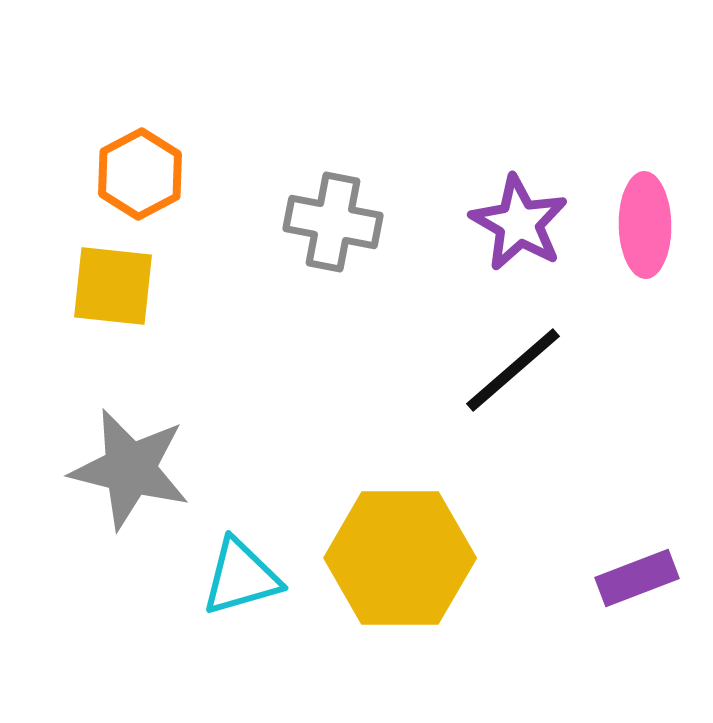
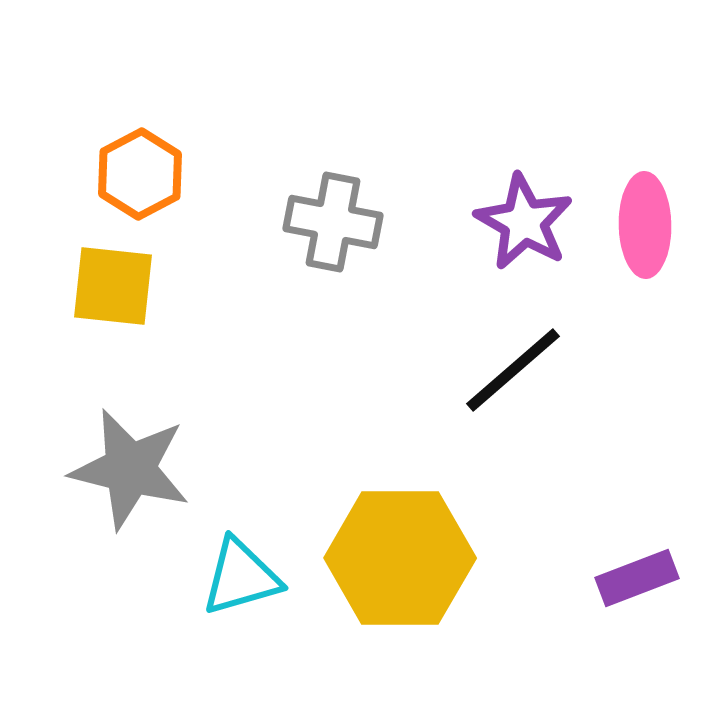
purple star: moved 5 px right, 1 px up
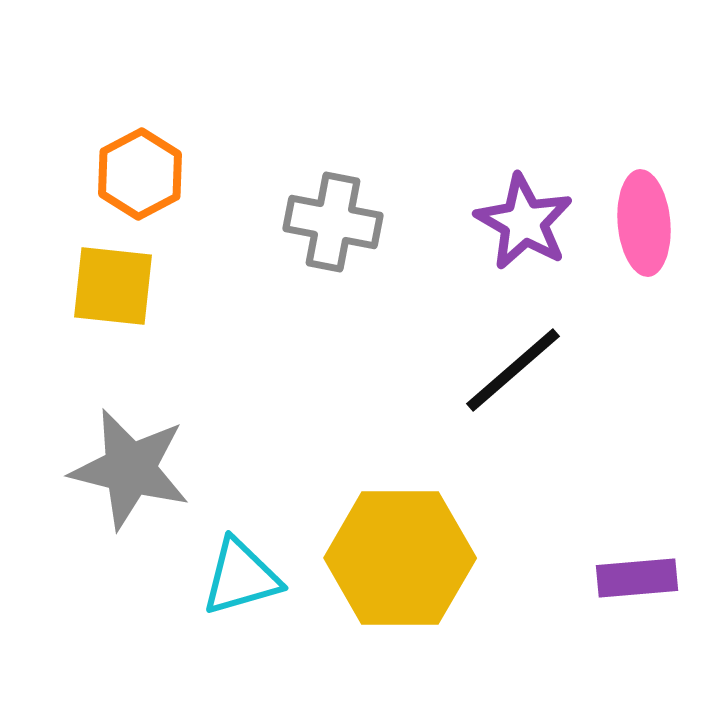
pink ellipse: moved 1 px left, 2 px up; rotated 4 degrees counterclockwise
purple rectangle: rotated 16 degrees clockwise
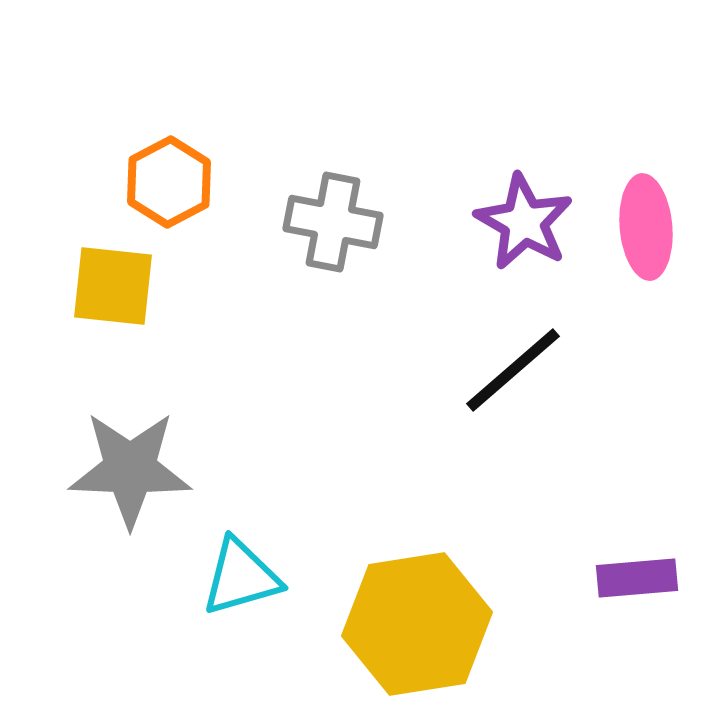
orange hexagon: moved 29 px right, 8 px down
pink ellipse: moved 2 px right, 4 px down
gray star: rotated 12 degrees counterclockwise
yellow hexagon: moved 17 px right, 66 px down; rotated 9 degrees counterclockwise
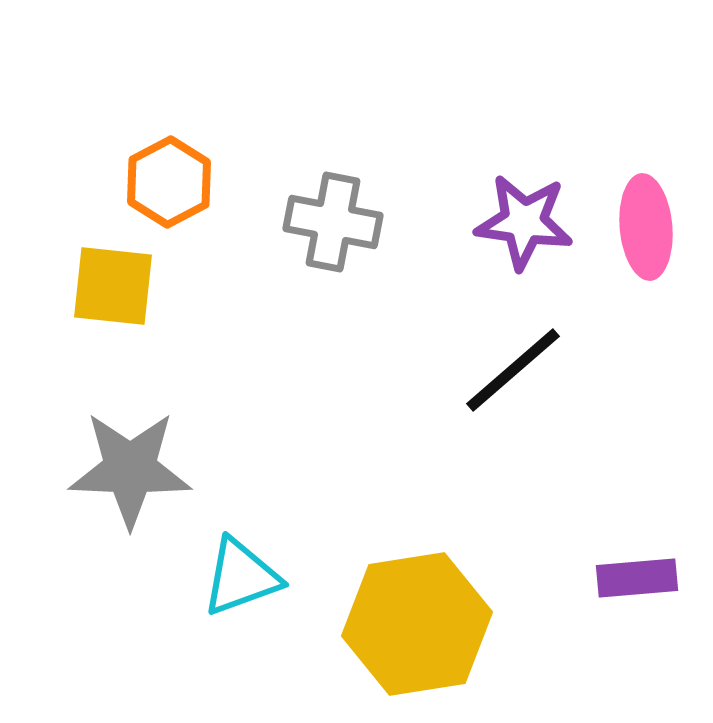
purple star: rotated 22 degrees counterclockwise
cyan triangle: rotated 4 degrees counterclockwise
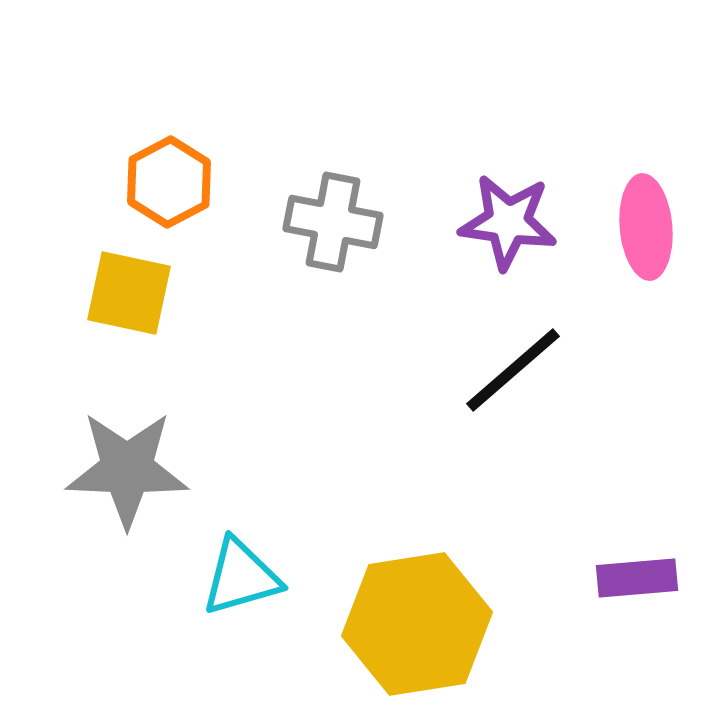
purple star: moved 16 px left
yellow square: moved 16 px right, 7 px down; rotated 6 degrees clockwise
gray star: moved 3 px left
cyan triangle: rotated 4 degrees clockwise
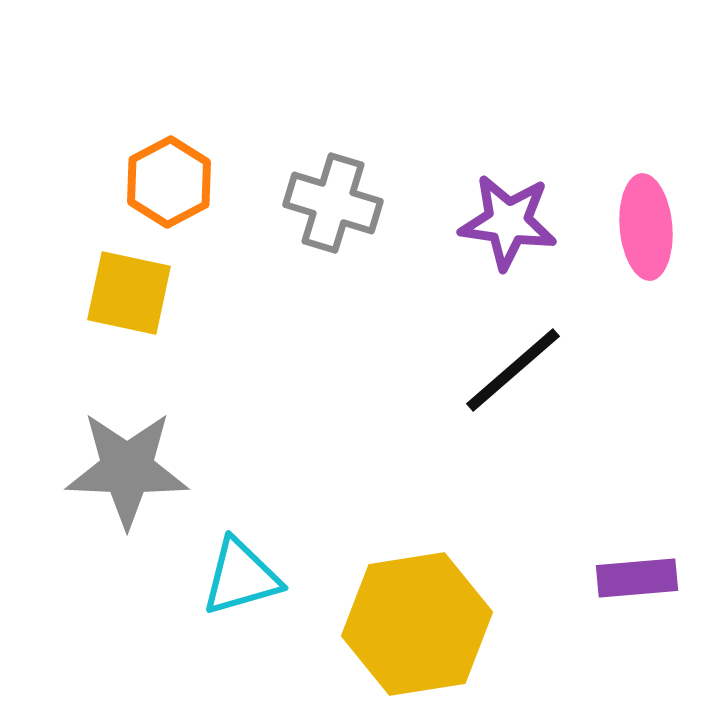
gray cross: moved 19 px up; rotated 6 degrees clockwise
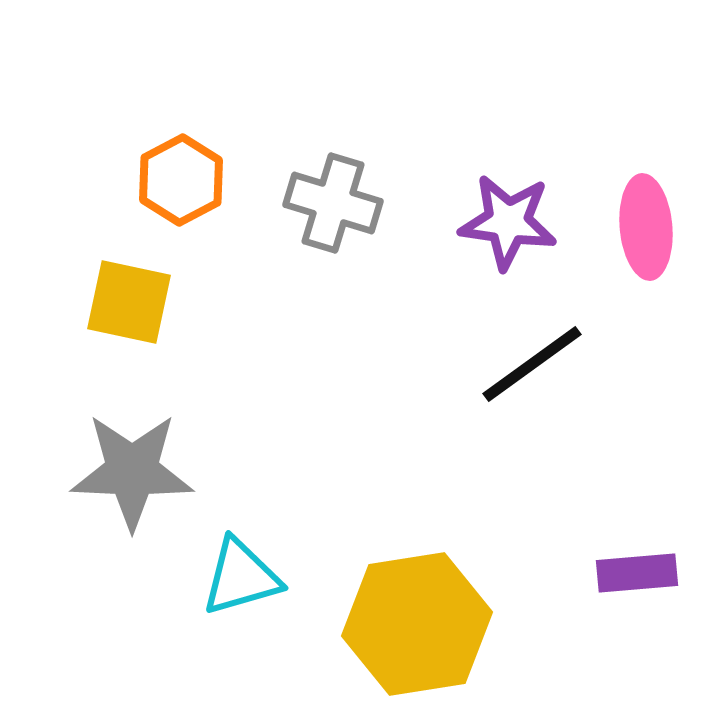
orange hexagon: moved 12 px right, 2 px up
yellow square: moved 9 px down
black line: moved 19 px right, 6 px up; rotated 5 degrees clockwise
gray star: moved 5 px right, 2 px down
purple rectangle: moved 5 px up
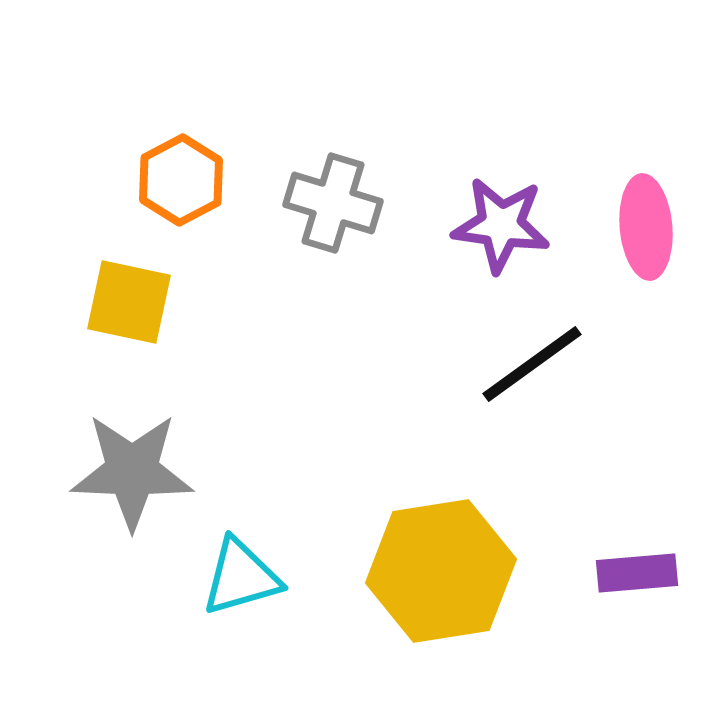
purple star: moved 7 px left, 3 px down
yellow hexagon: moved 24 px right, 53 px up
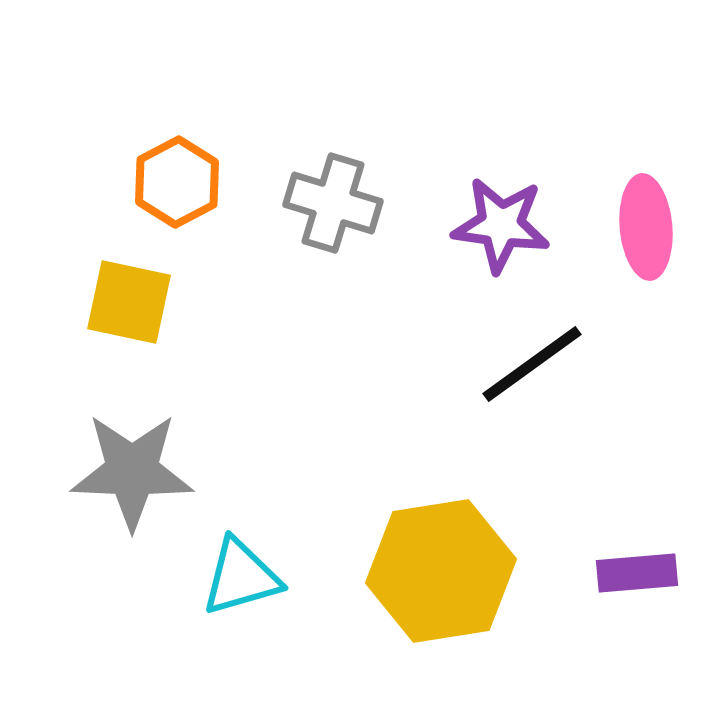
orange hexagon: moved 4 px left, 2 px down
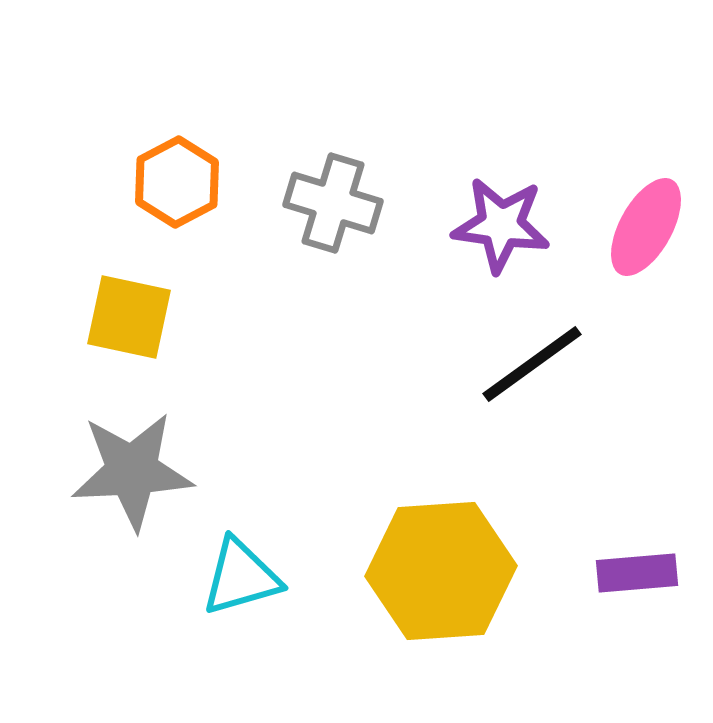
pink ellipse: rotated 34 degrees clockwise
yellow square: moved 15 px down
gray star: rotated 5 degrees counterclockwise
yellow hexagon: rotated 5 degrees clockwise
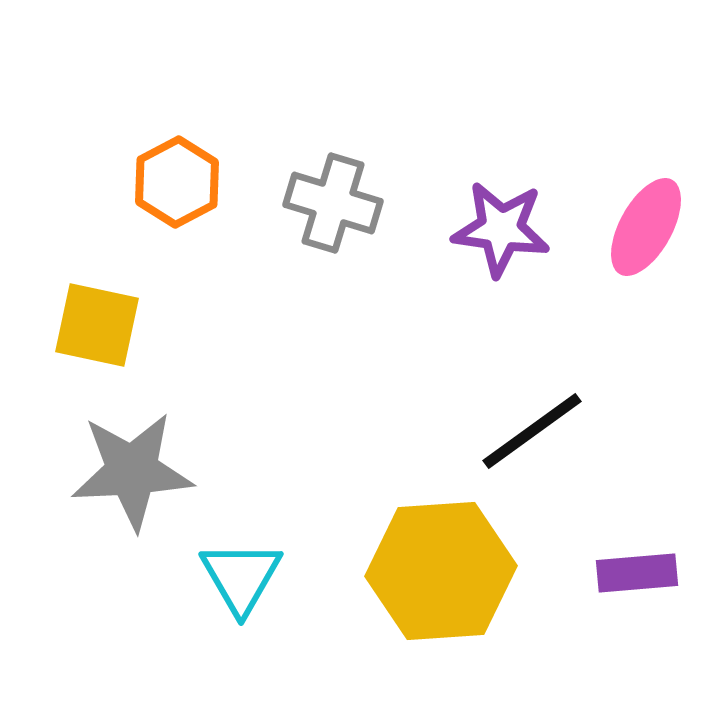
purple star: moved 4 px down
yellow square: moved 32 px left, 8 px down
black line: moved 67 px down
cyan triangle: rotated 44 degrees counterclockwise
